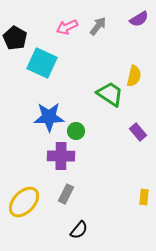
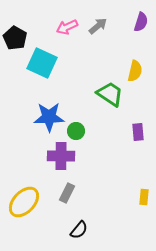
purple semicircle: moved 2 px right, 3 px down; rotated 42 degrees counterclockwise
gray arrow: rotated 12 degrees clockwise
yellow semicircle: moved 1 px right, 5 px up
purple rectangle: rotated 36 degrees clockwise
gray rectangle: moved 1 px right, 1 px up
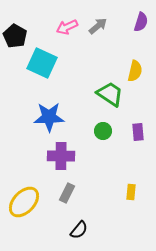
black pentagon: moved 2 px up
green circle: moved 27 px right
yellow rectangle: moved 13 px left, 5 px up
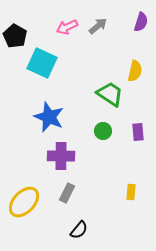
blue star: rotated 24 degrees clockwise
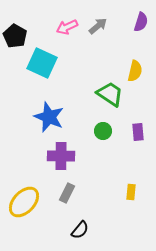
black semicircle: moved 1 px right
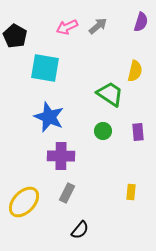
cyan square: moved 3 px right, 5 px down; rotated 16 degrees counterclockwise
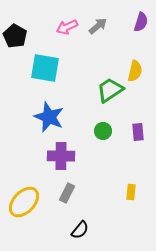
green trapezoid: moved 4 px up; rotated 68 degrees counterclockwise
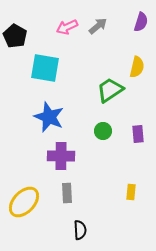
yellow semicircle: moved 2 px right, 4 px up
purple rectangle: moved 2 px down
gray rectangle: rotated 30 degrees counterclockwise
black semicircle: rotated 42 degrees counterclockwise
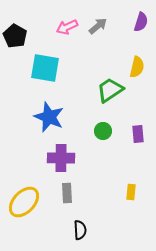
purple cross: moved 2 px down
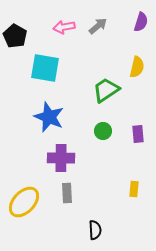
pink arrow: moved 3 px left; rotated 15 degrees clockwise
green trapezoid: moved 4 px left
yellow rectangle: moved 3 px right, 3 px up
black semicircle: moved 15 px right
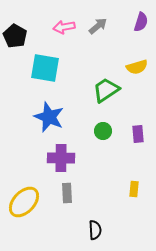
yellow semicircle: rotated 60 degrees clockwise
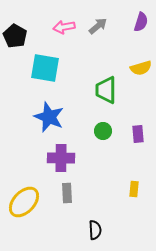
yellow semicircle: moved 4 px right, 1 px down
green trapezoid: rotated 56 degrees counterclockwise
